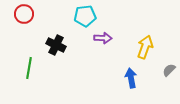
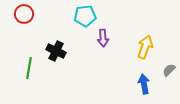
purple arrow: rotated 84 degrees clockwise
black cross: moved 6 px down
blue arrow: moved 13 px right, 6 px down
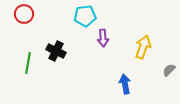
yellow arrow: moved 2 px left
green line: moved 1 px left, 5 px up
blue arrow: moved 19 px left
